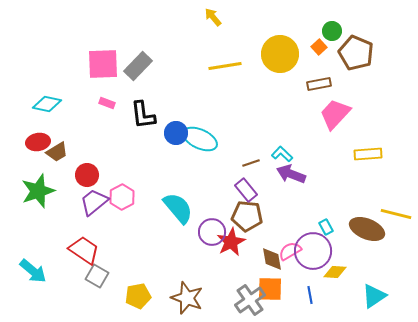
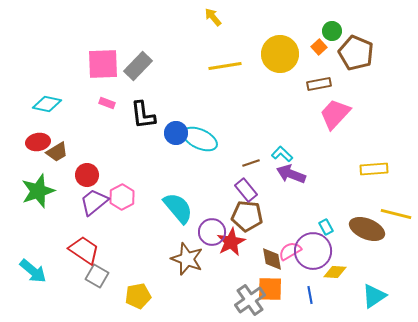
yellow rectangle at (368, 154): moved 6 px right, 15 px down
brown star at (187, 298): moved 39 px up
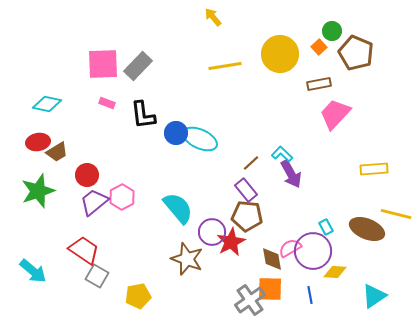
brown line at (251, 163): rotated 24 degrees counterclockwise
purple arrow at (291, 174): rotated 140 degrees counterclockwise
pink semicircle at (290, 251): moved 3 px up
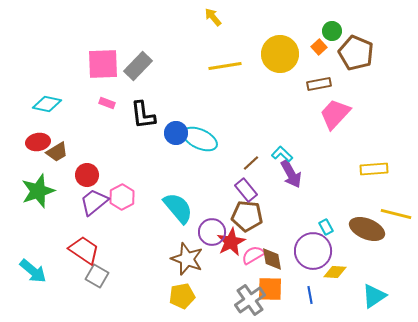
pink semicircle at (290, 248): moved 37 px left, 7 px down
yellow pentagon at (138, 296): moved 44 px right
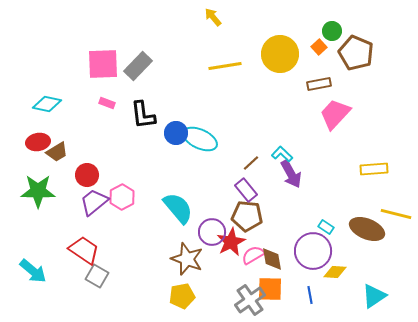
green star at (38, 191): rotated 20 degrees clockwise
cyan rectangle at (326, 227): rotated 28 degrees counterclockwise
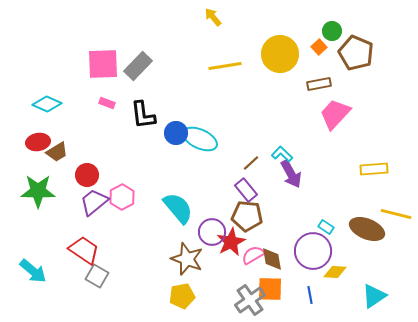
cyan diamond at (47, 104): rotated 12 degrees clockwise
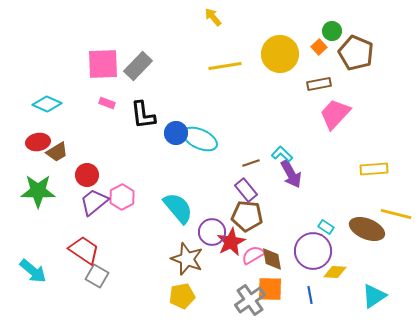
brown line at (251, 163): rotated 24 degrees clockwise
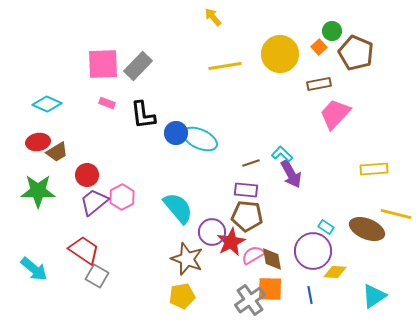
purple rectangle at (246, 190): rotated 45 degrees counterclockwise
cyan arrow at (33, 271): moved 1 px right, 2 px up
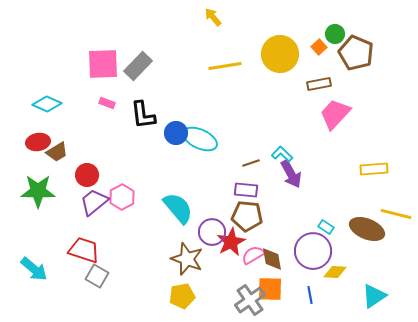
green circle at (332, 31): moved 3 px right, 3 px down
red trapezoid at (84, 250): rotated 16 degrees counterclockwise
